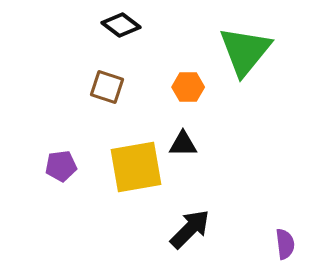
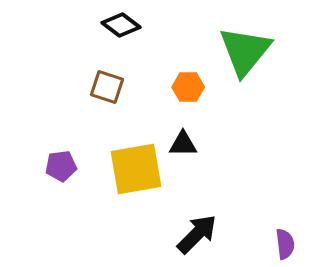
yellow square: moved 2 px down
black arrow: moved 7 px right, 5 px down
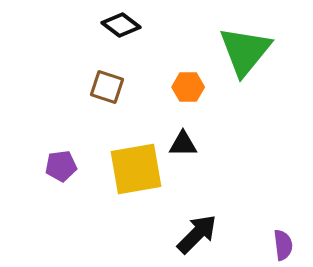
purple semicircle: moved 2 px left, 1 px down
